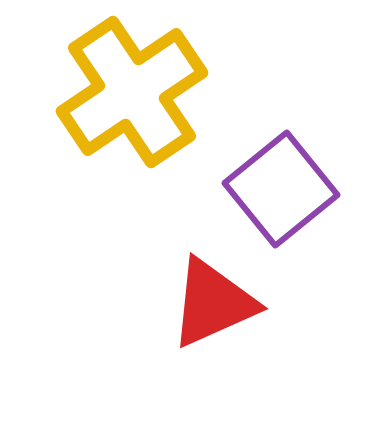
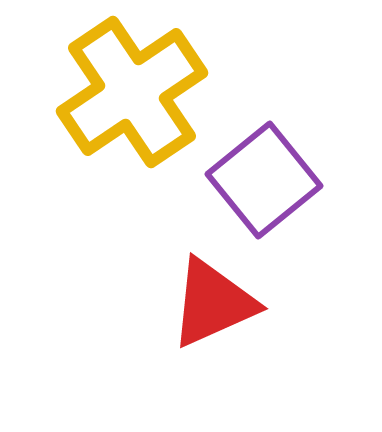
purple square: moved 17 px left, 9 px up
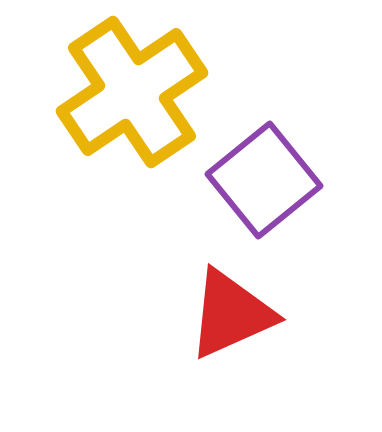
red triangle: moved 18 px right, 11 px down
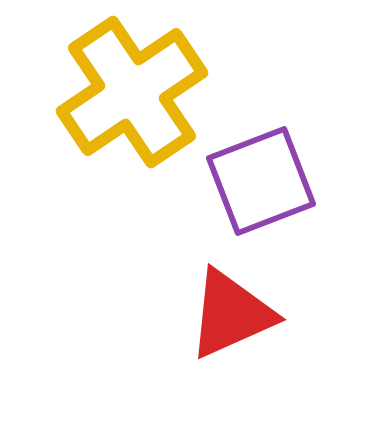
purple square: moved 3 px left, 1 px down; rotated 18 degrees clockwise
